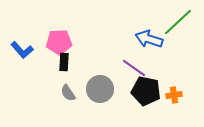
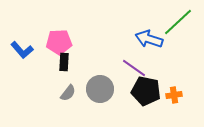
gray semicircle: rotated 108 degrees counterclockwise
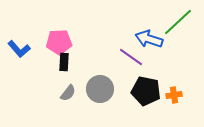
blue L-shape: moved 3 px left, 1 px up
purple line: moved 3 px left, 11 px up
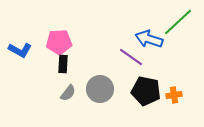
blue L-shape: moved 1 px right, 1 px down; rotated 20 degrees counterclockwise
black rectangle: moved 1 px left, 2 px down
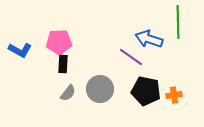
green line: rotated 48 degrees counterclockwise
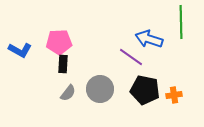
green line: moved 3 px right
black pentagon: moved 1 px left, 1 px up
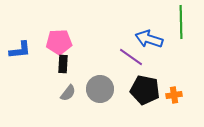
blue L-shape: rotated 35 degrees counterclockwise
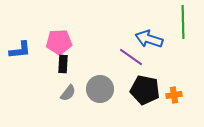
green line: moved 2 px right
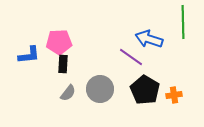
blue L-shape: moved 9 px right, 5 px down
black pentagon: rotated 20 degrees clockwise
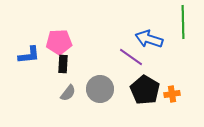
orange cross: moved 2 px left, 1 px up
